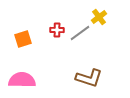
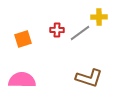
yellow cross: rotated 35 degrees clockwise
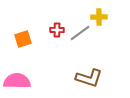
pink semicircle: moved 5 px left, 1 px down
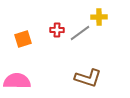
brown L-shape: moved 1 px left
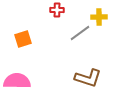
red cross: moved 20 px up
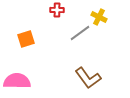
yellow cross: rotated 28 degrees clockwise
orange square: moved 3 px right
brown L-shape: rotated 36 degrees clockwise
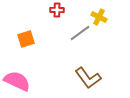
pink semicircle: rotated 24 degrees clockwise
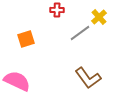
yellow cross: rotated 21 degrees clockwise
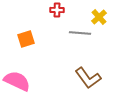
gray line: rotated 40 degrees clockwise
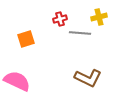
red cross: moved 3 px right, 9 px down; rotated 16 degrees counterclockwise
yellow cross: rotated 28 degrees clockwise
brown L-shape: rotated 28 degrees counterclockwise
